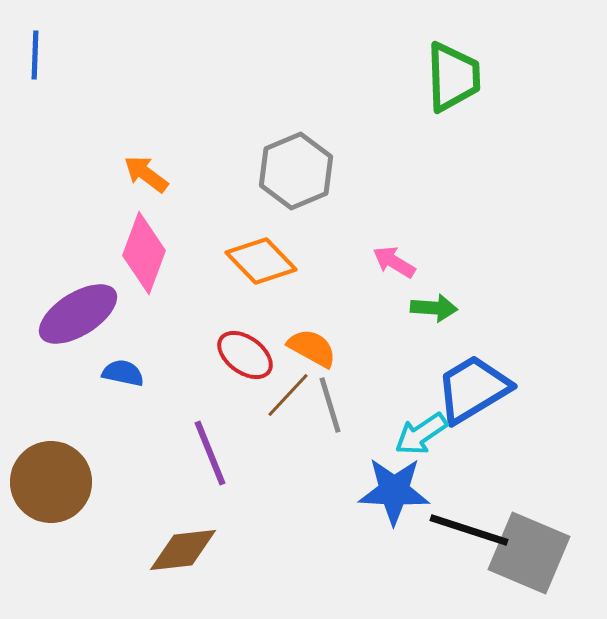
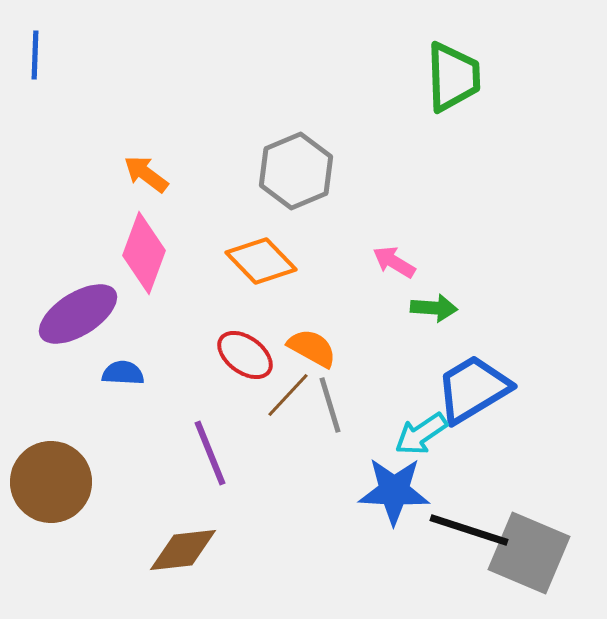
blue semicircle: rotated 9 degrees counterclockwise
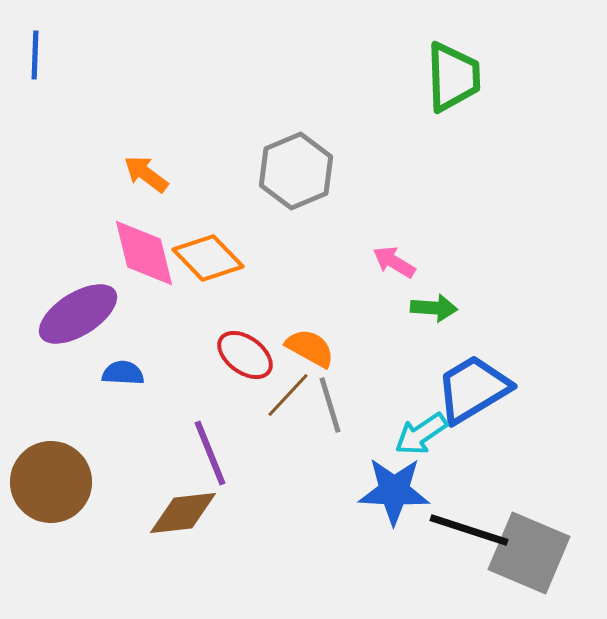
pink diamond: rotated 34 degrees counterclockwise
orange diamond: moved 53 px left, 3 px up
orange semicircle: moved 2 px left
brown diamond: moved 37 px up
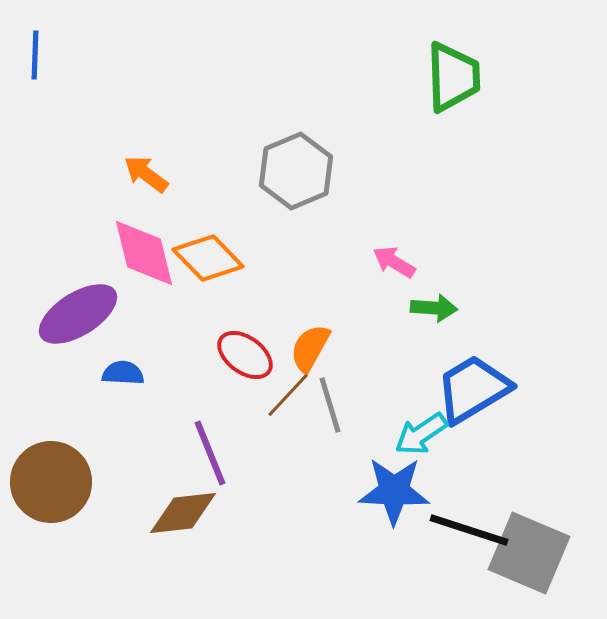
orange semicircle: rotated 90 degrees counterclockwise
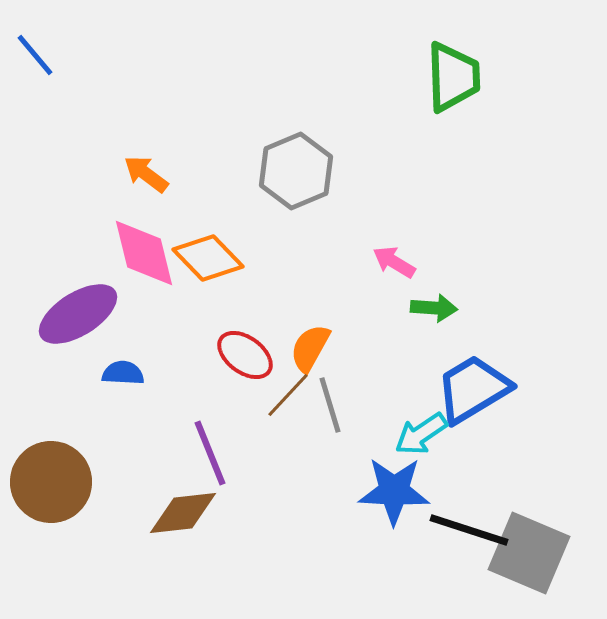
blue line: rotated 42 degrees counterclockwise
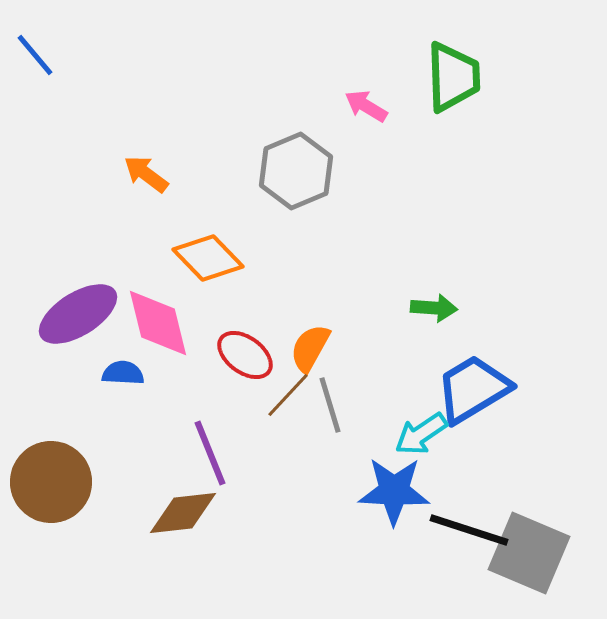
pink diamond: moved 14 px right, 70 px down
pink arrow: moved 28 px left, 156 px up
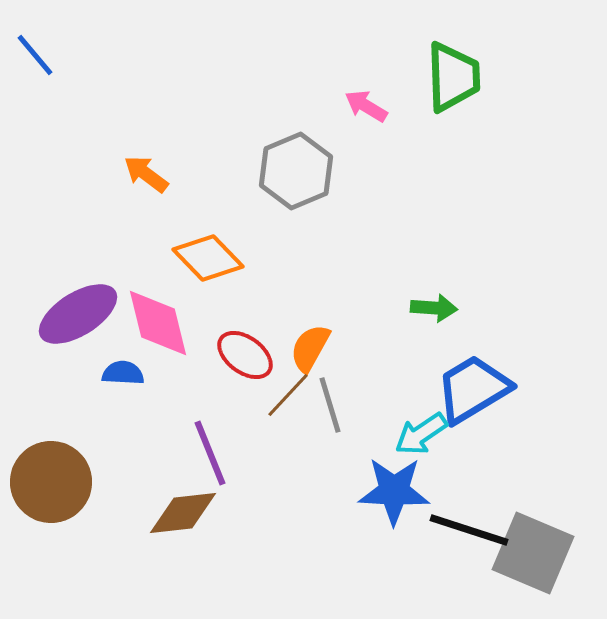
gray square: moved 4 px right
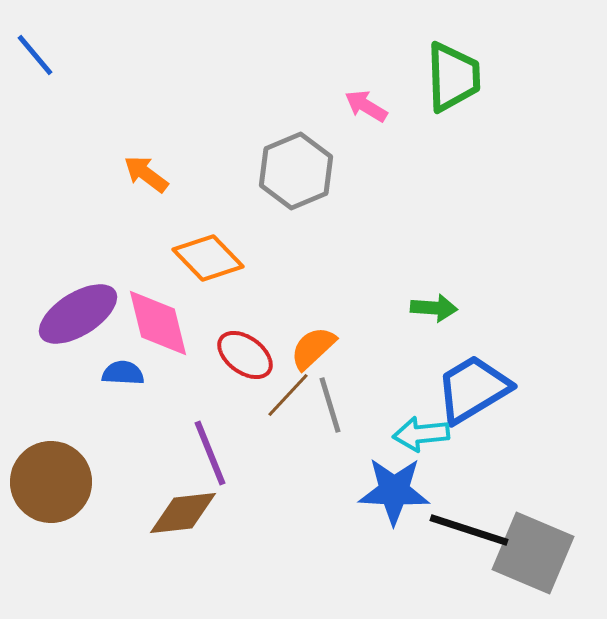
orange semicircle: moved 3 px right; rotated 18 degrees clockwise
cyan arrow: rotated 28 degrees clockwise
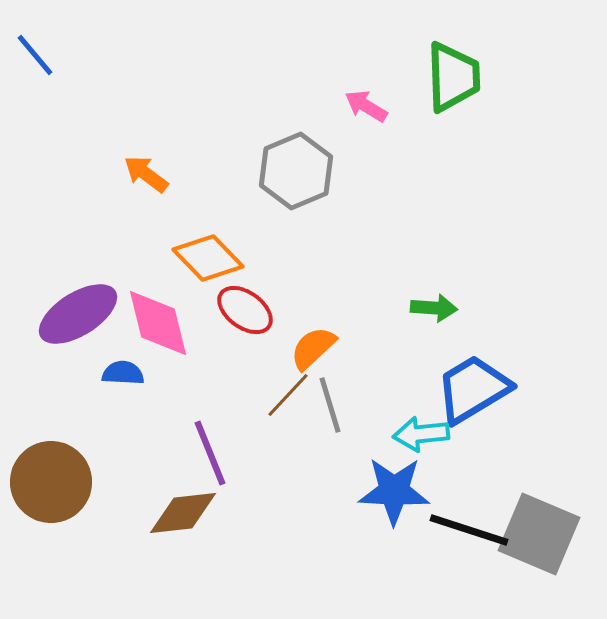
red ellipse: moved 45 px up
gray square: moved 6 px right, 19 px up
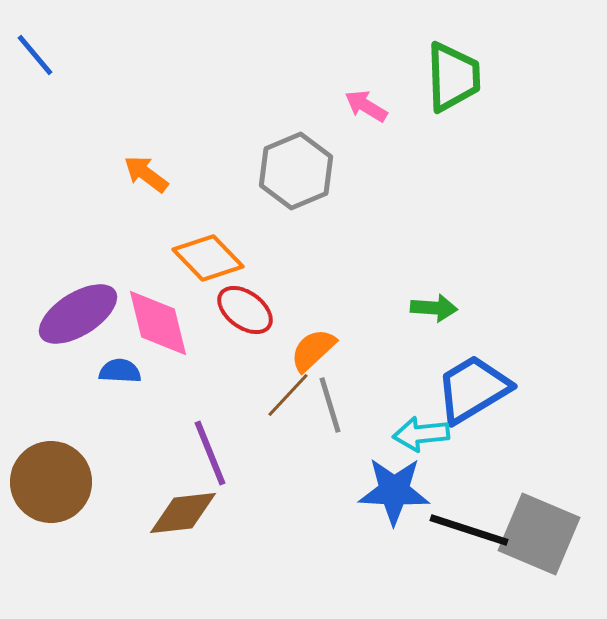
orange semicircle: moved 2 px down
blue semicircle: moved 3 px left, 2 px up
